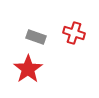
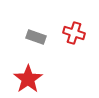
red star: moved 10 px down
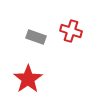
red cross: moved 3 px left, 2 px up
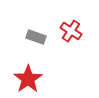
red cross: rotated 15 degrees clockwise
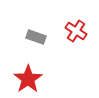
red cross: moved 5 px right
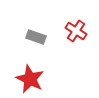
red star: moved 2 px right; rotated 12 degrees counterclockwise
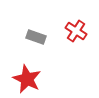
red star: moved 3 px left
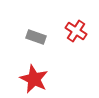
red star: moved 7 px right
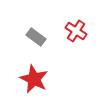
gray rectangle: rotated 18 degrees clockwise
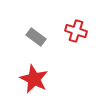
red cross: rotated 15 degrees counterclockwise
